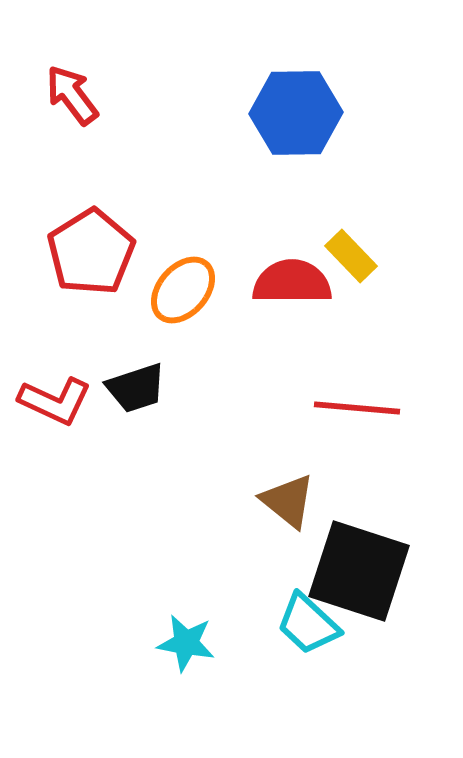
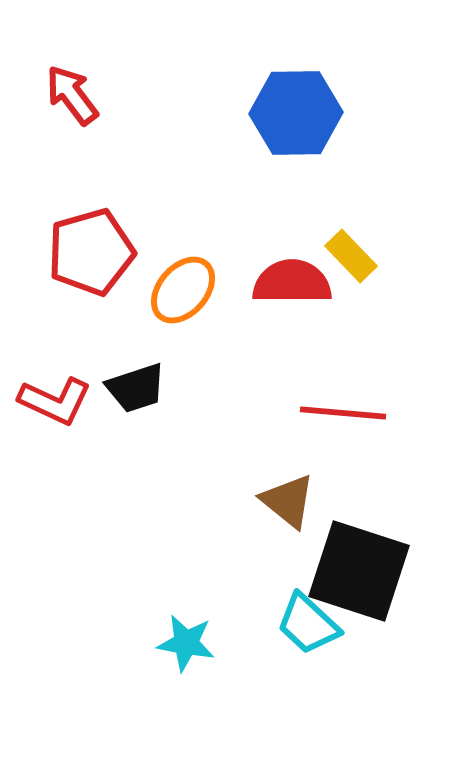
red pentagon: rotated 16 degrees clockwise
red line: moved 14 px left, 5 px down
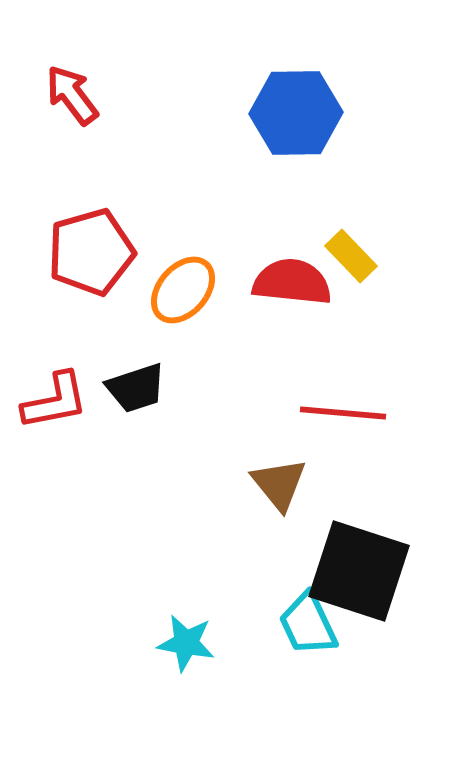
red semicircle: rotated 6 degrees clockwise
red L-shape: rotated 36 degrees counterclockwise
brown triangle: moved 9 px left, 17 px up; rotated 12 degrees clockwise
cyan trapezoid: rotated 22 degrees clockwise
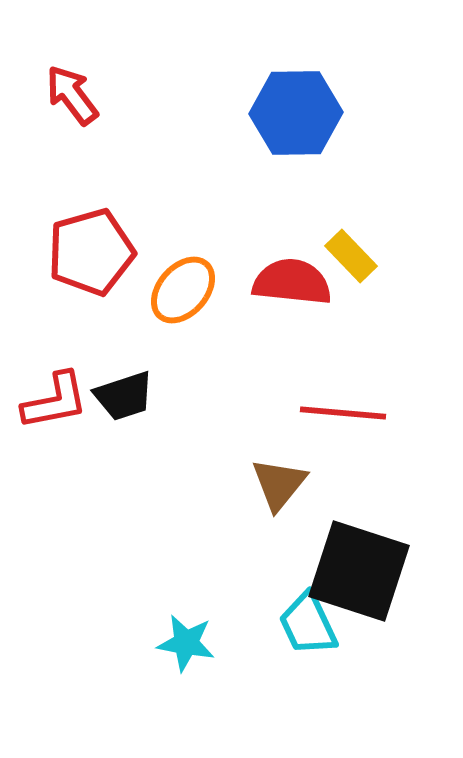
black trapezoid: moved 12 px left, 8 px down
brown triangle: rotated 18 degrees clockwise
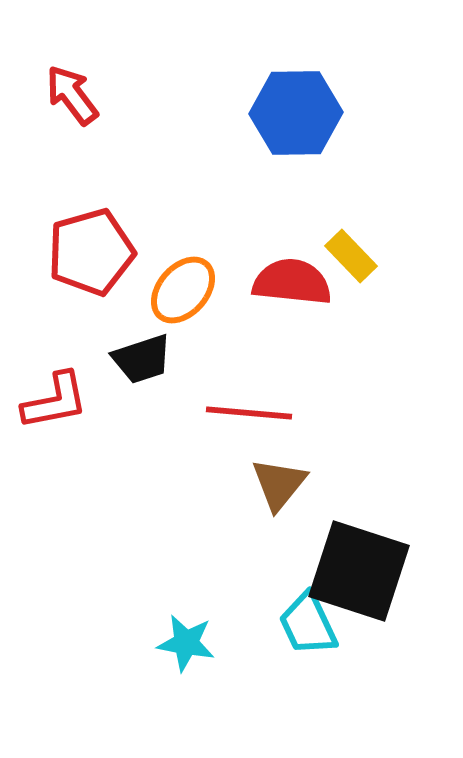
black trapezoid: moved 18 px right, 37 px up
red line: moved 94 px left
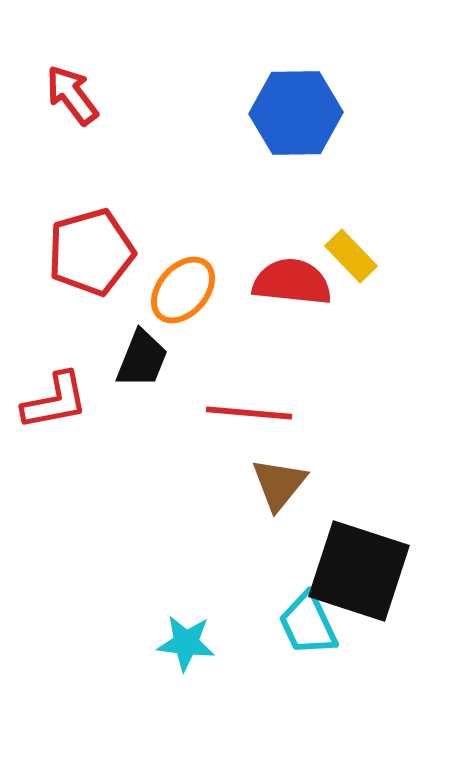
black trapezoid: rotated 50 degrees counterclockwise
cyan star: rotated 4 degrees counterclockwise
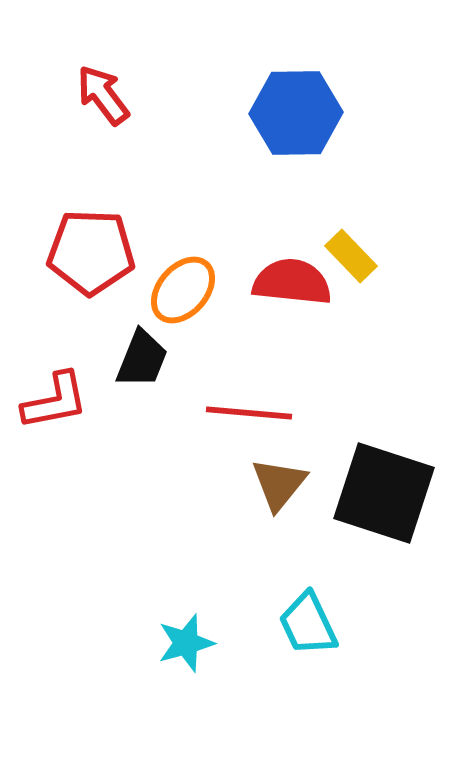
red arrow: moved 31 px right
red pentagon: rotated 18 degrees clockwise
black square: moved 25 px right, 78 px up
cyan star: rotated 22 degrees counterclockwise
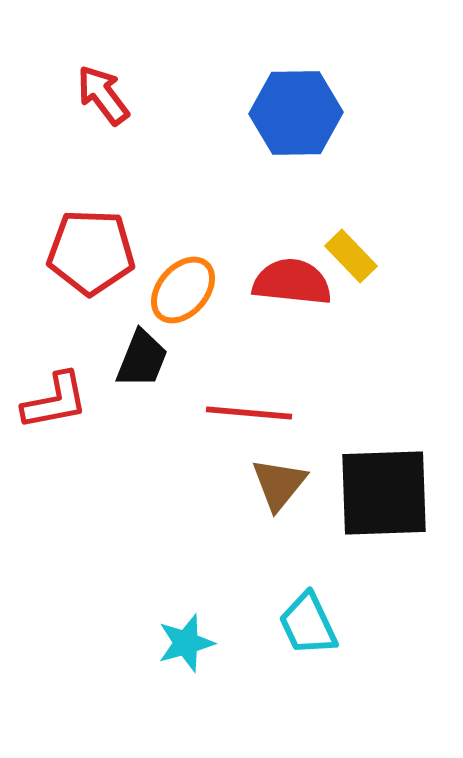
black square: rotated 20 degrees counterclockwise
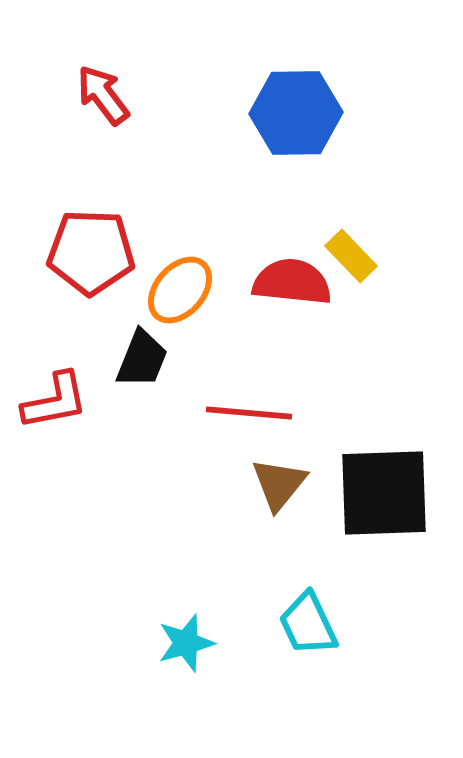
orange ellipse: moved 3 px left
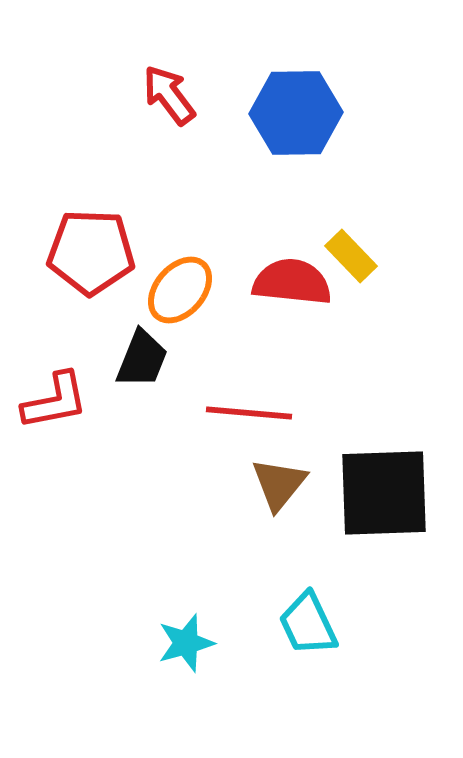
red arrow: moved 66 px right
